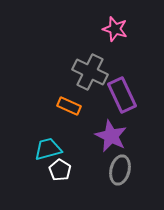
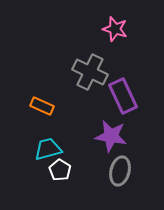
purple rectangle: moved 1 px right, 1 px down
orange rectangle: moved 27 px left
purple star: rotated 16 degrees counterclockwise
gray ellipse: moved 1 px down
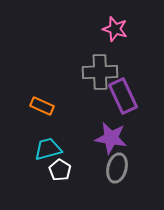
gray cross: moved 10 px right; rotated 28 degrees counterclockwise
purple star: moved 2 px down
gray ellipse: moved 3 px left, 3 px up
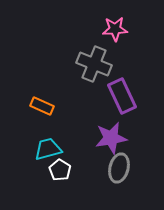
pink star: rotated 20 degrees counterclockwise
gray cross: moved 6 px left, 8 px up; rotated 24 degrees clockwise
purple rectangle: moved 1 px left
purple star: rotated 20 degrees counterclockwise
gray ellipse: moved 2 px right
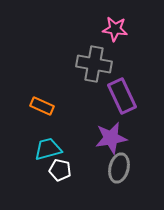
pink star: rotated 10 degrees clockwise
gray cross: rotated 12 degrees counterclockwise
white pentagon: rotated 20 degrees counterclockwise
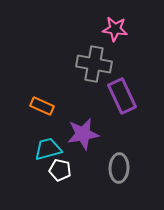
purple star: moved 28 px left, 4 px up
gray ellipse: rotated 12 degrees counterclockwise
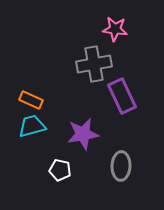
gray cross: rotated 20 degrees counterclockwise
orange rectangle: moved 11 px left, 6 px up
cyan trapezoid: moved 16 px left, 23 px up
gray ellipse: moved 2 px right, 2 px up
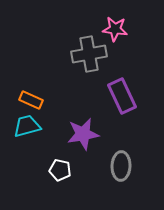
gray cross: moved 5 px left, 10 px up
cyan trapezoid: moved 5 px left
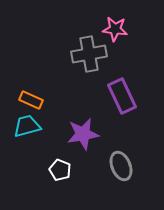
gray ellipse: rotated 24 degrees counterclockwise
white pentagon: rotated 10 degrees clockwise
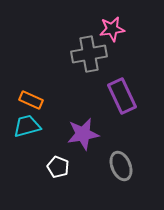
pink star: moved 3 px left; rotated 15 degrees counterclockwise
white pentagon: moved 2 px left, 3 px up
